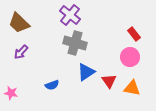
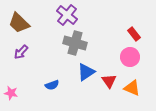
purple cross: moved 3 px left
orange triangle: rotated 12 degrees clockwise
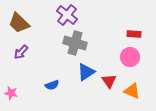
red rectangle: rotated 48 degrees counterclockwise
orange triangle: moved 3 px down
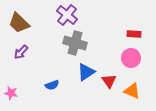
pink circle: moved 1 px right, 1 px down
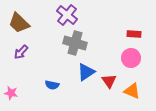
blue semicircle: rotated 32 degrees clockwise
